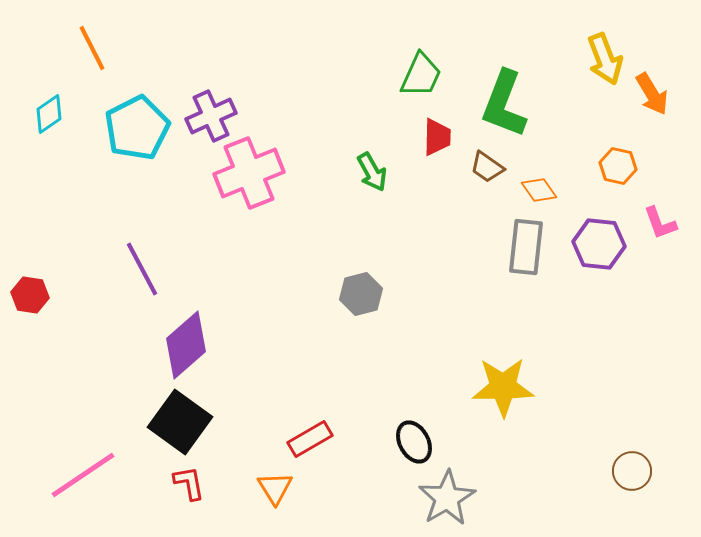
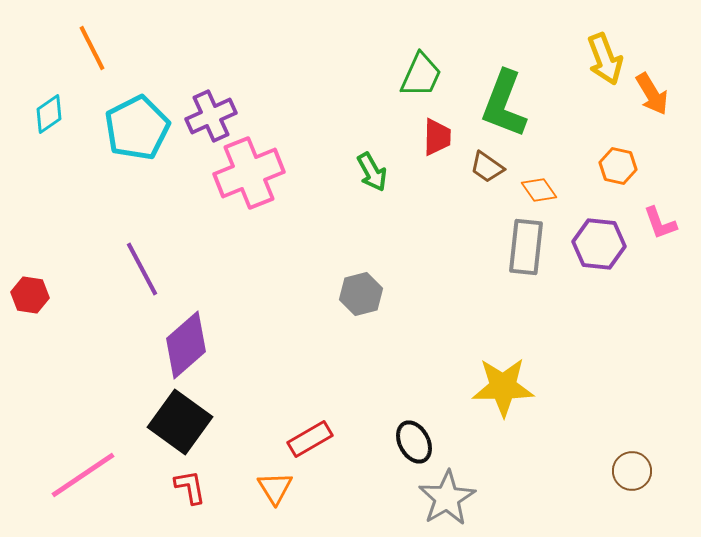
red L-shape: moved 1 px right, 4 px down
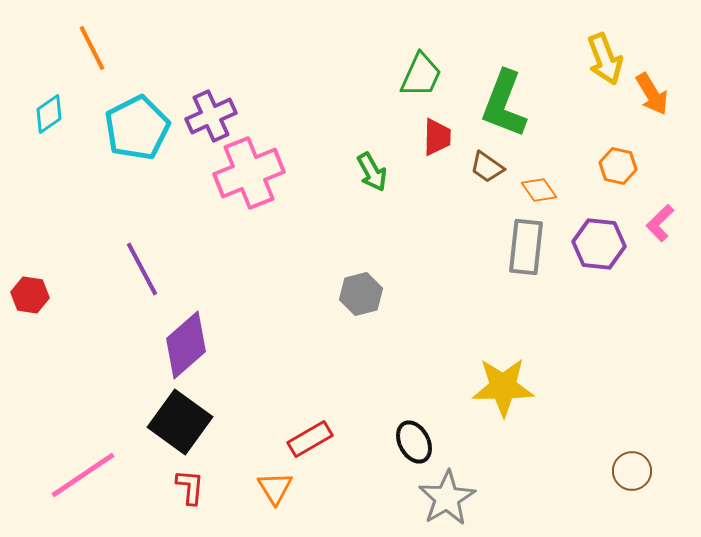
pink L-shape: rotated 66 degrees clockwise
red L-shape: rotated 15 degrees clockwise
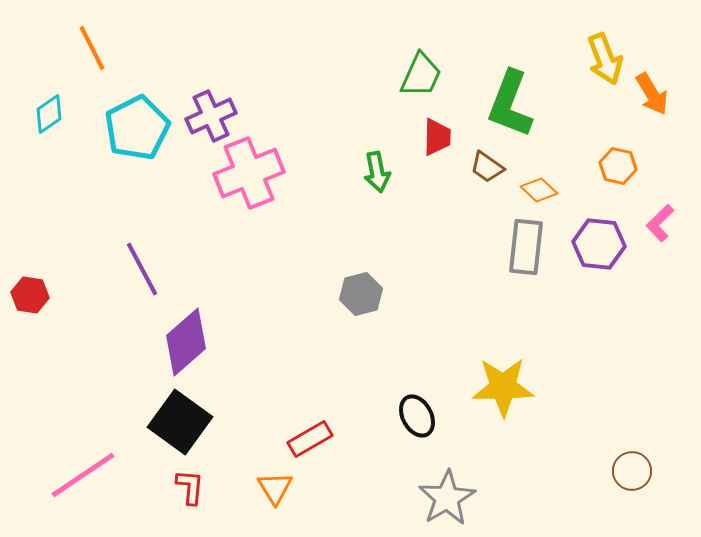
green L-shape: moved 6 px right
green arrow: moved 5 px right; rotated 18 degrees clockwise
orange diamond: rotated 12 degrees counterclockwise
purple diamond: moved 3 px up
black ellipse: moved 3 px right, 26 px up
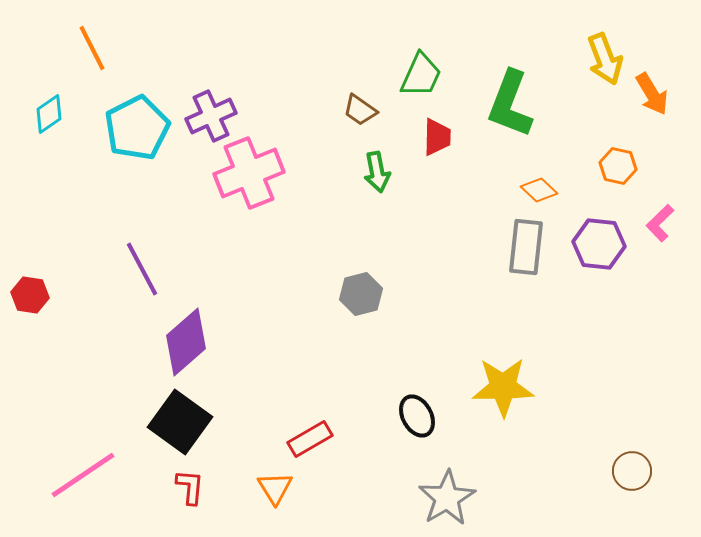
brown trapezoid: moved 127 px left, 57 px up
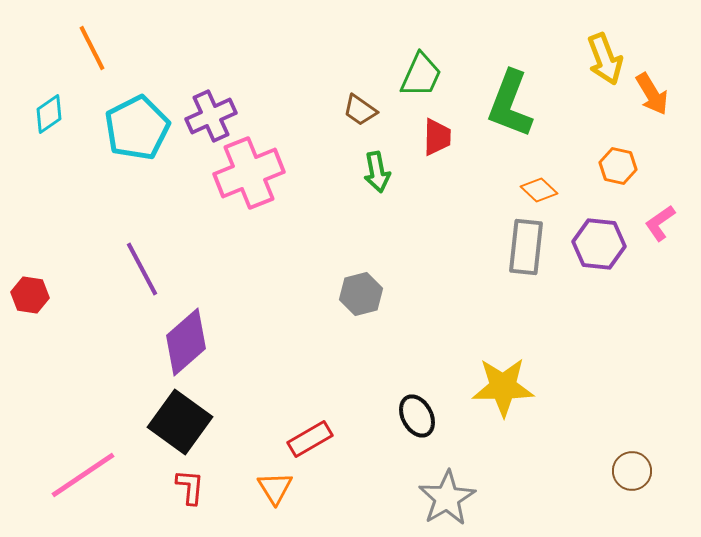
pink L-shape: rotated 9 degrees clockwise
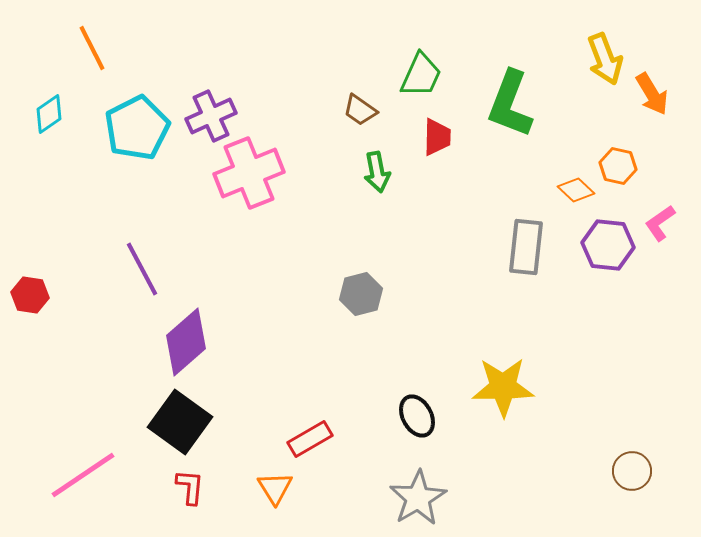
orange diamond: moved 37 px right
purple hexagon: moved 9 px right, 1 px down
gray star: moved 29 px left
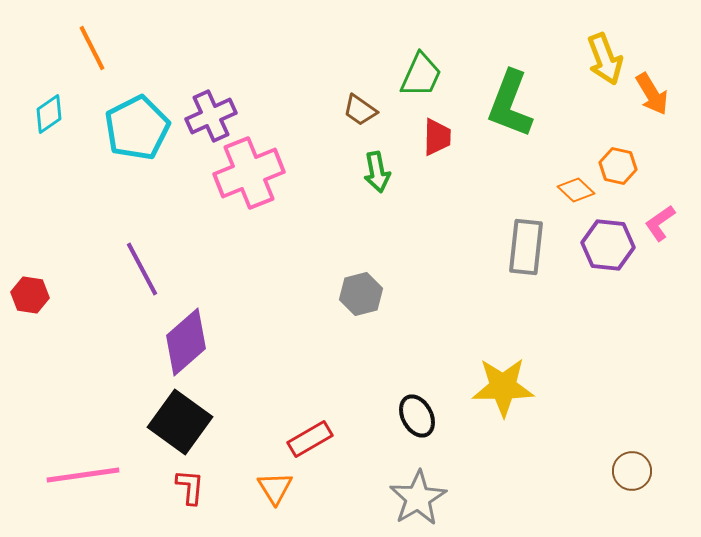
pink line: rotated 26 degrees clockwise
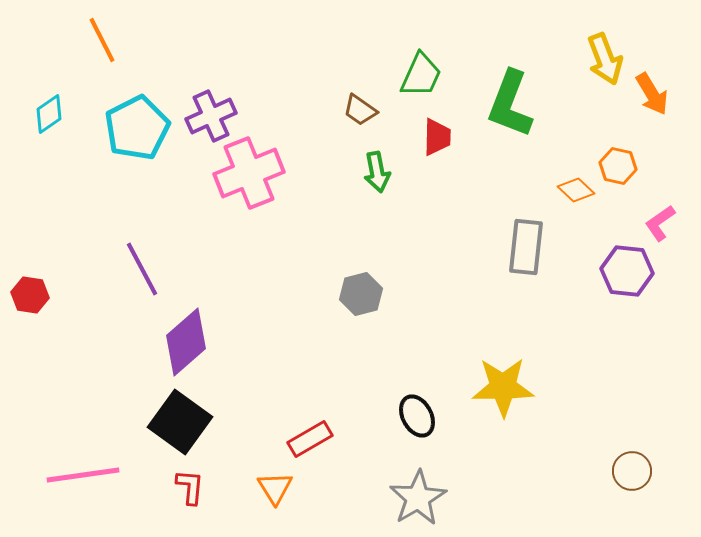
orange line: moved 10 px right, 8 px up
purple hexagon: moved 19 px right, 26 px down
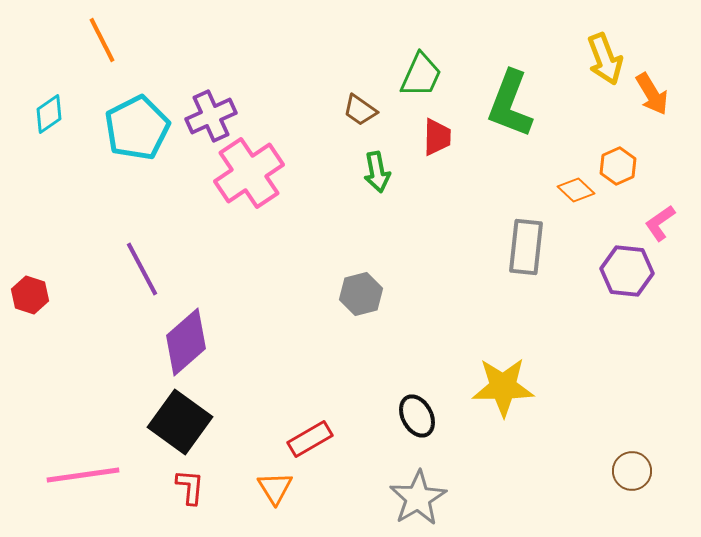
orange hexagon: rotated 24 degrees clockwise
pink cross: rotated 12 degrees counterclockwise
red hexagon: rotated 9 degrees clockwise
